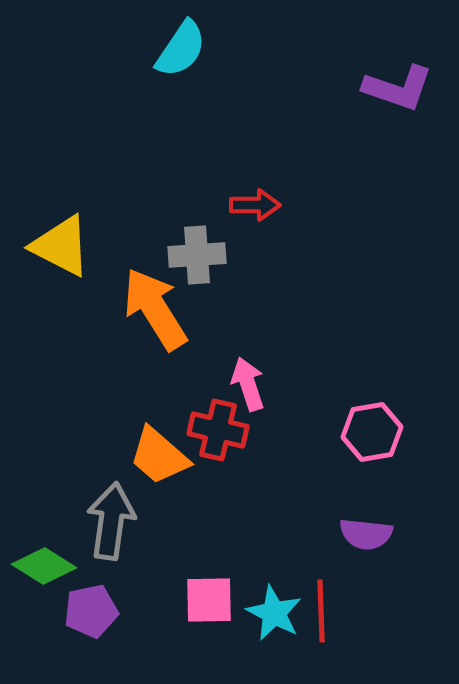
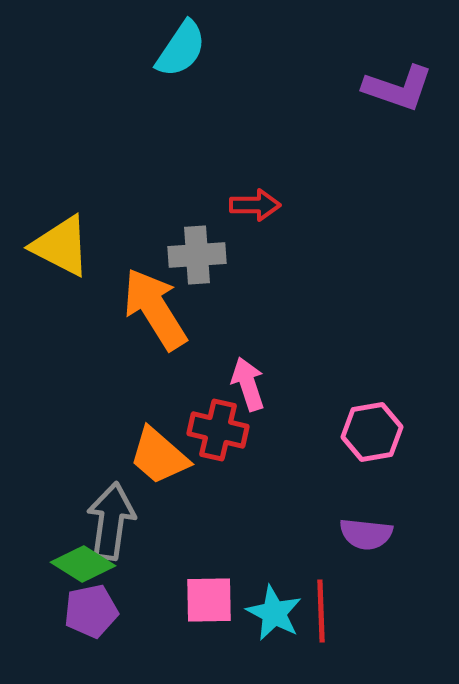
green diamond: moved 39 px right, 2 px up
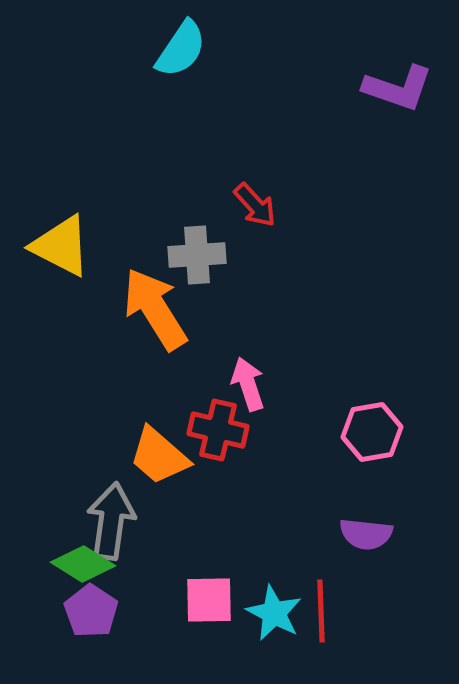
red arrow: rotated 48 degrees clockwise
purple pentagon: rotated 26 degrees counterclockwise
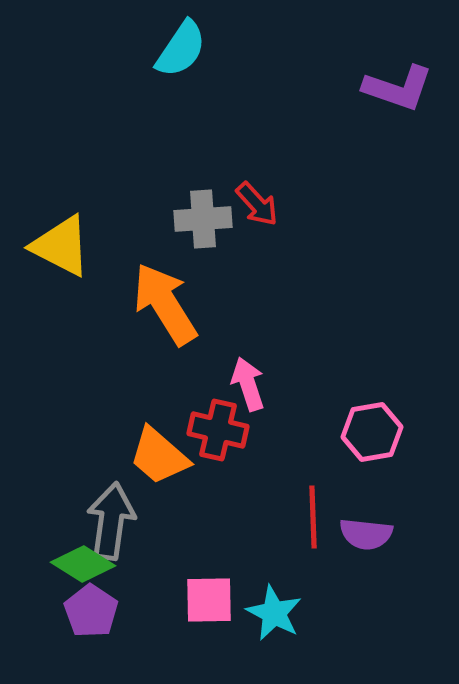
red arrow: moved 2 px right, 1 px up
gray cross: moved 6 px right, 36 px up
orange arrow: moved 10 px right, 5 px up
red line: moved 8 px left, 94 px up
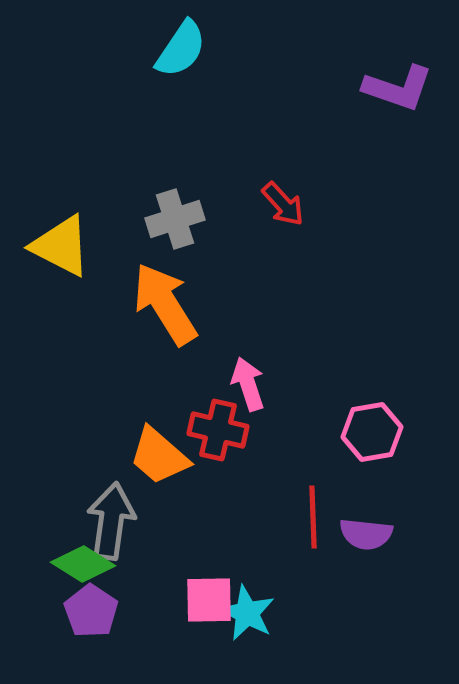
red arrow: moved 26 px right
gray cross: moved 28 px left; rotated 14 degrees counterclockwise
cyan star: moved 27 px left
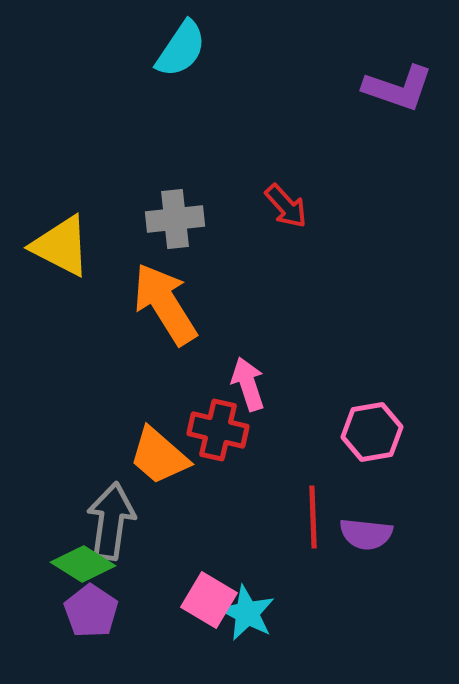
red arrow: moved 3 px right, 2 px down
gray cross: rotated 12 degrees clockwise
pink square: rotated 32 degrees clockwise
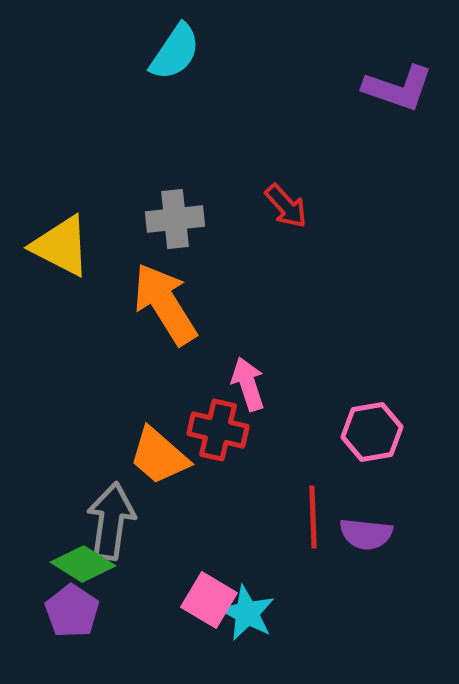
cyan semicircle: moved 6 px left, 3 px down
purple pentagon: moved 19 px left
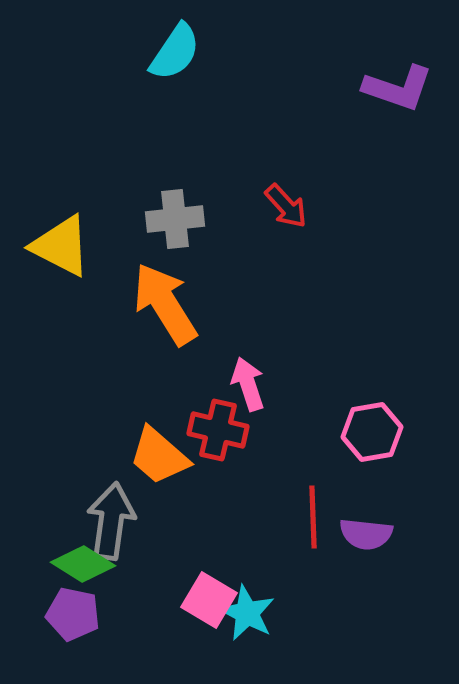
purple pentagon: moved 1 px right, 3 px down; rotated 22 degrees counterclockwise
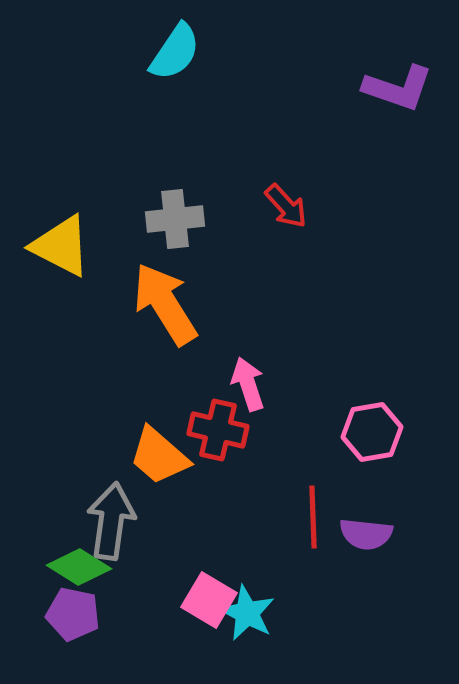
green diamond: moved 4 px left, 3 px down
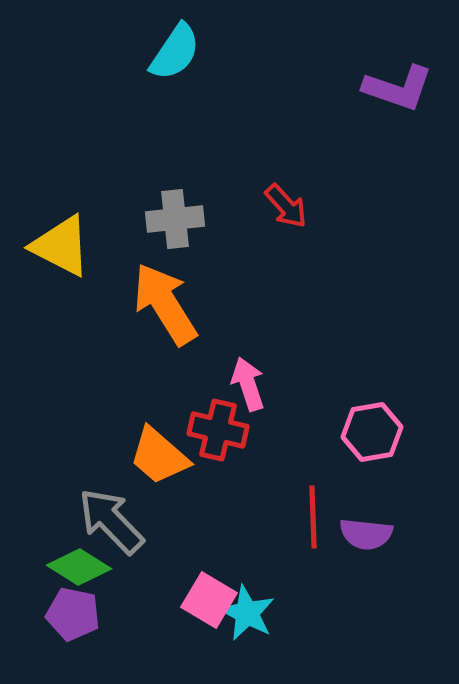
gray arrow: rotated 52 degrees counterclockwise
